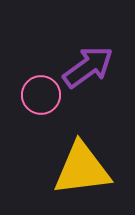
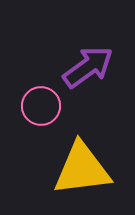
pink circle: moved 11 px down
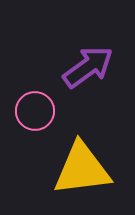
pink circle: moved 6 px left, 5 px down
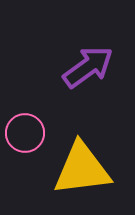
pink circle: moved 10 px left, 22 px down
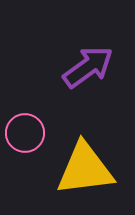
yellow triangle: moved 3 px right
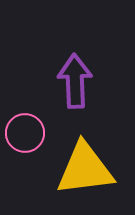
purple arrow: moved 13 px left, 14 px down; rotated 56 degrees counterclockwise
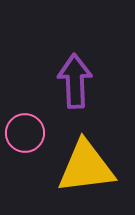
yellow triangle: moved 1 px right, 2 px up
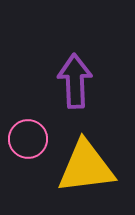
pink circle: moved 3 px right, 6 px down
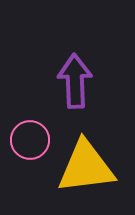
pink circle: moved 2 px right, 1 px down
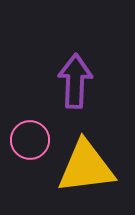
purple arrow: rotated 4 degrees clockwise
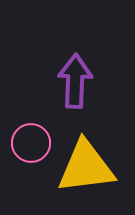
pink circle: moved 1 px right, 3 px down
